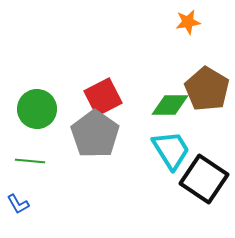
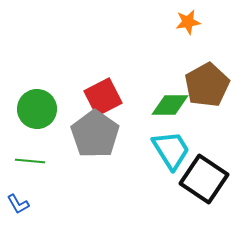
brown pentagon: moved 4 px up; rotated 12 degrees clockwise
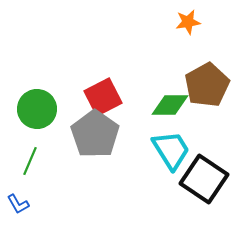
green line: rotated 72 degrees counterclockwise
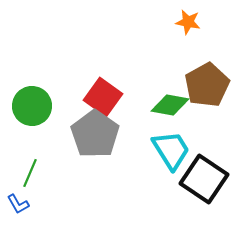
orange star: rotated 20 degrees clockwise
red square: rotated 27 degrees counterclockwise
green diamond: rotated 9 degrees clockwise
green circle: moved 5 px left, 3 px up
green line: moved 12 px down
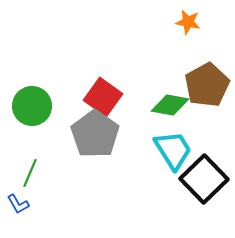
cyan trapezoid: moved 2 px right
black square: rotated 12 degrees clockwise
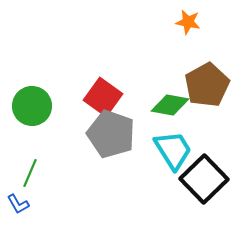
gray pentagon: moved 16 px right; rotated 15 degrees counterclockwise
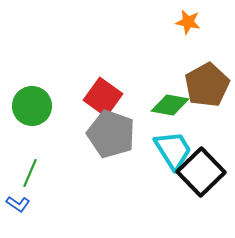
black square: moved 3 px left, 7 px up
blue L-shape: rotated 25 degrees counterclockwise
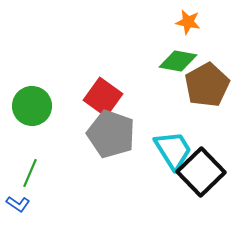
green diamond: moved 8 px right, 44 px up
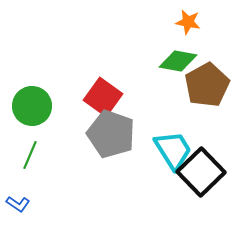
green line: moved 18 px up
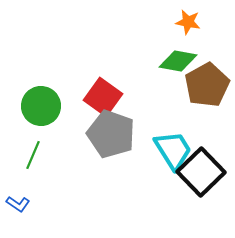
green circle: moved 9 px right
green line: moved 3 px right
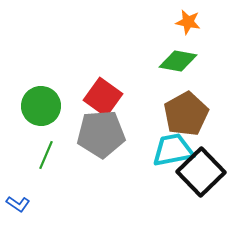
brown pentagon: moved 21 px left, 29 px down
gray pentagon: moved 10 px left; rotated 24 degrees counterclockwise
cyan trapezoid: rotated 69 degrees counterclockwise
green line: moved 13 px right
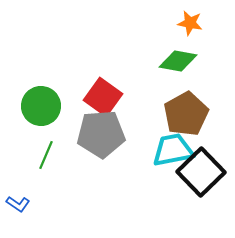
orange star: moved 2 px right, 1 px down
